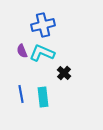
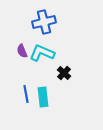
blue cross: moved 1 px right, 3 px up
blue line: moved 5 px right
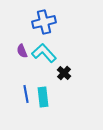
cyan L-shape: moved 2 px right; rotated 25 degrees clockwise
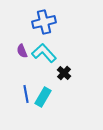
cyan rectangle: rotated 36 degrees clockwise
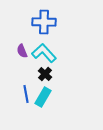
blue cross: rotated 15 degrees clockwise
black cross: moved 19 px left, 1 px down
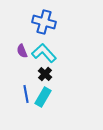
blue cross: rotated 15 degrees clockwise
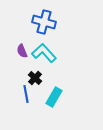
black cross: moved 10 px left, 4 px down
cyan rectangle: moved 11 px right
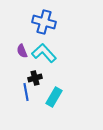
black cross: rotated 32 degrees clockwise
blue line: moved 2 px up
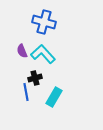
cyan L-shape: moved 1 px left, 1 px down
